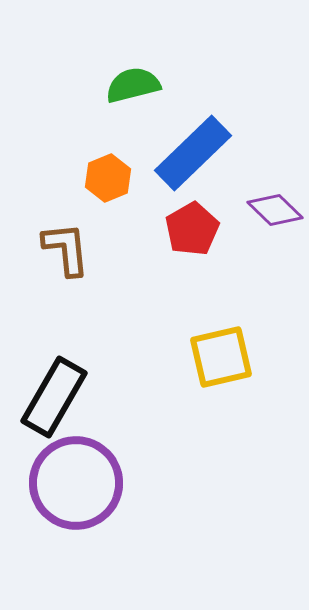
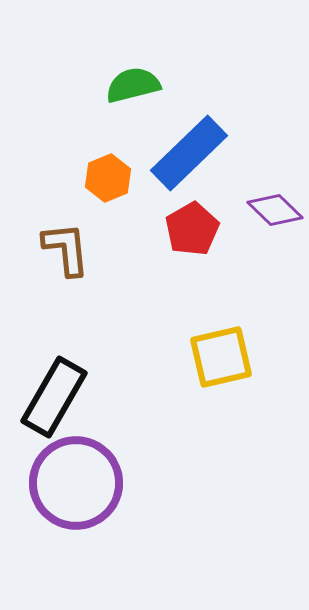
blue rectangle: moved 4 px left
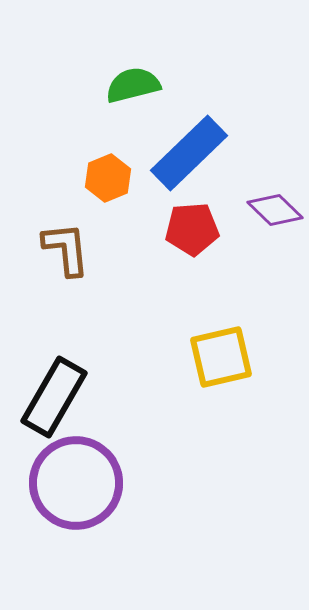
red pentagon: rotated 26 degrees clockwise
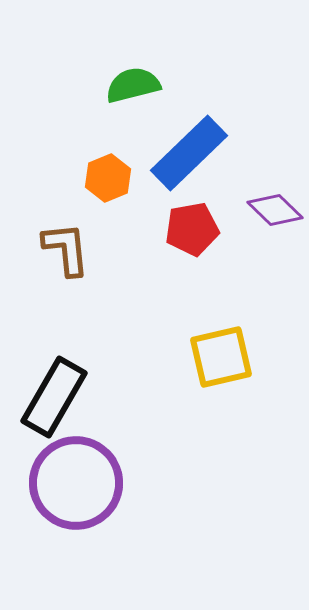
red pentagon: rotated 6 degrees counterclockwise
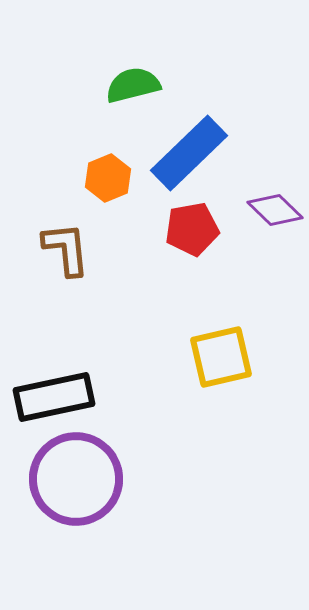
black rectangle: rotated 48 degrees clockwise
purple circle: moved 4 px up
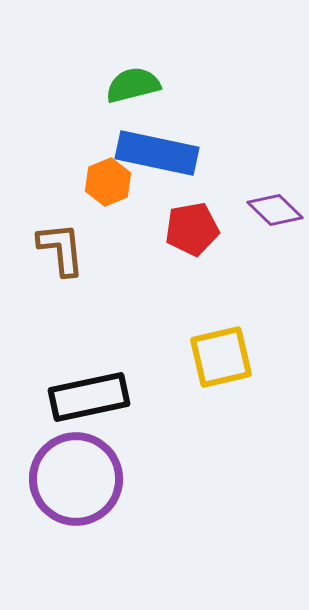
blue rectangle: moved 32 px left; rotated 56 degrees clockwise
orange hexagon: moved 4 px down
brown L-shape: moved 5 px left
black rectangle: moved 35 px right
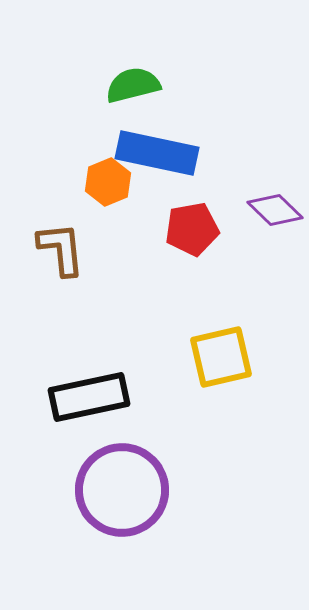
purple circle: moved 46 px right, 11 px down
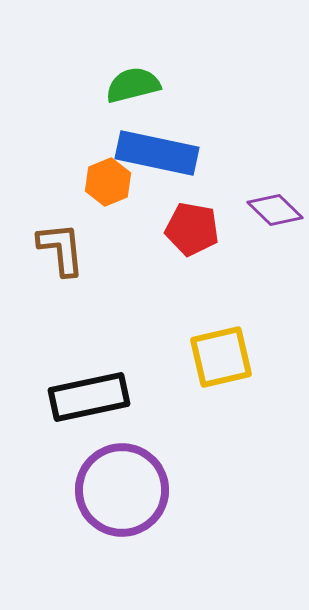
red pentagon: rotated 20 degrees clockwise
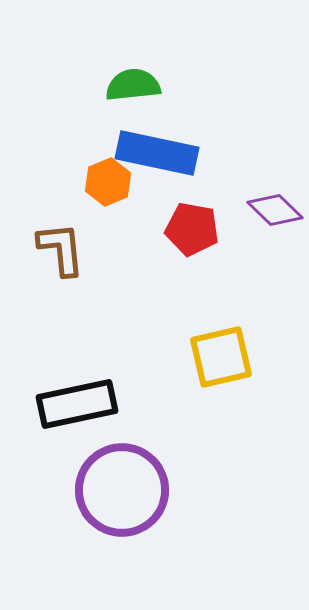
green semicircle: rotated 8 degrees clockwise
black rectangle: moved 12 px left, 7 px down
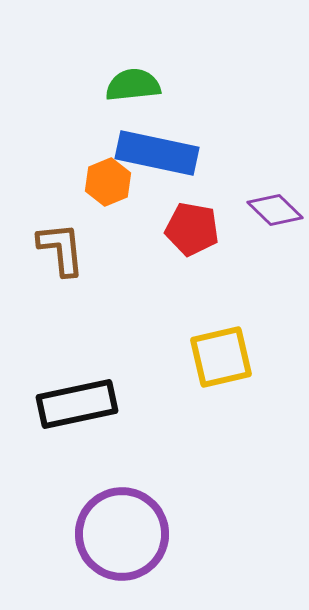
purple circle: moved 44 px down
